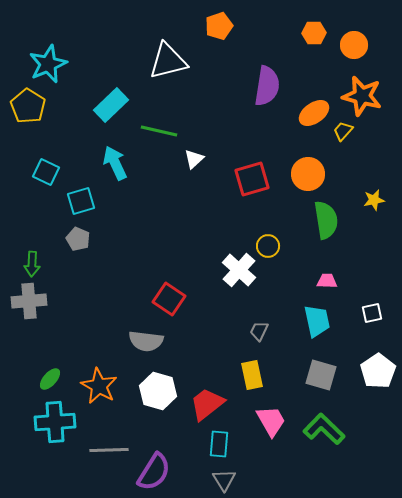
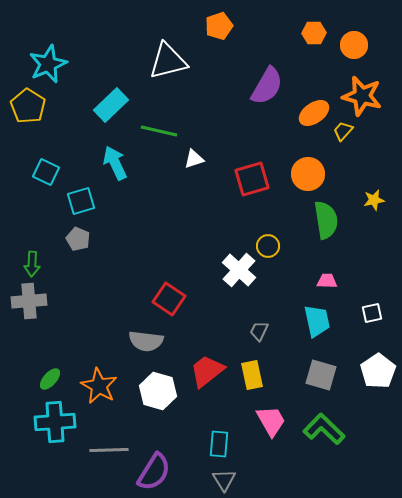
purple semicircle at (267, 86): rotated 21 degrees clockwise
white triangle at (194, 159): rotated 25 degrees clockwise
red trapezoid at (207, 404): moved 33 px up
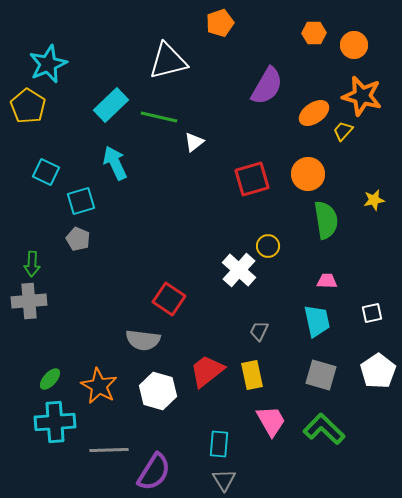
orange pentagon at (219, 26): moved 1 px right, 3 px up
green line at (159, 131): moved 14 px up
white triangle at (194, 159): moved 17 px up; rotated 20 degrees counterclockwise
gray semicircle at (146, 341): moved 3 px left, 1 px up
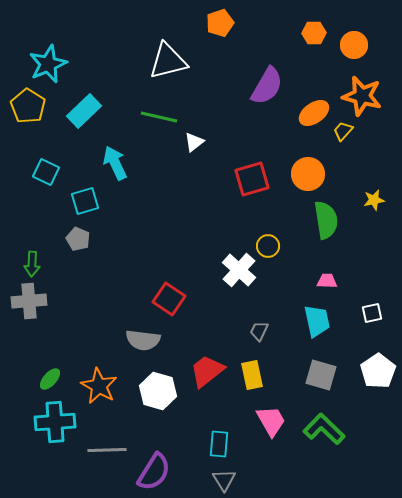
cyan rectangle at (111, 105): moved 27 px left, 6 px down
cyan square at (81, 201): moved 4 px right
gray line at (109, 450): moved 2 px left
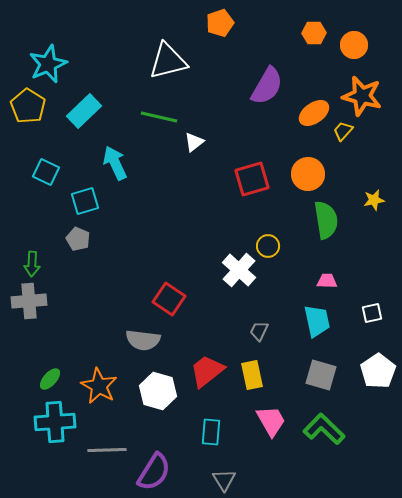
cyan rectangle at (219, 444): moved 8 px left, 12 px up
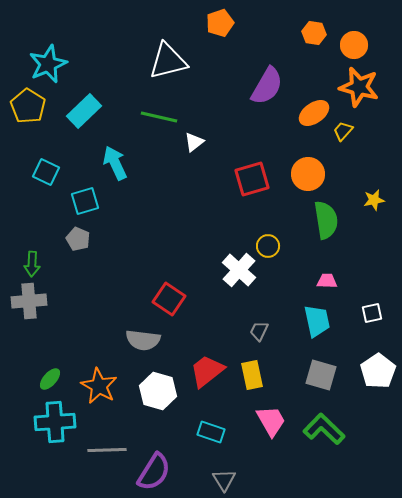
orange hexagon at (314, 33): rotated 10 degrees clockwise
orange star at (362, 96): moved 3 px left, 9 px up
cyan rectangle at (211, 432): rotated 76 degrees counterclockwise
